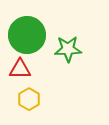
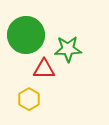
green circle: moved 1 px left
red triangle: moved 24 px right
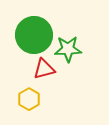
green circle: moved 8 px right
red triangle: rotated 15 degrees counterclockwise
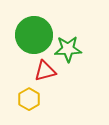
red triangle: moved 1 px right, 2 px down
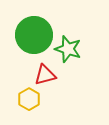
green star: rotated 20 degrees clockwise
red triangle: moved 4 px down
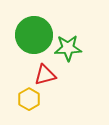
green star: moved 1 px up; rotated 20 degrees counterclockwise
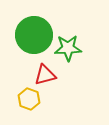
yellow hexagon: rotated 10 degrees counterclockwise
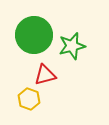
green star: moved 4 px right, 2 px up; rotated 12 degrees counterclockwise
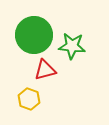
green star: rotated 20 degrees clockwise
red triangle: moved 5 px up
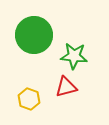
green star: moved 2 px right, 10 px down
red triangle: moved 21 px right, 17 px down
